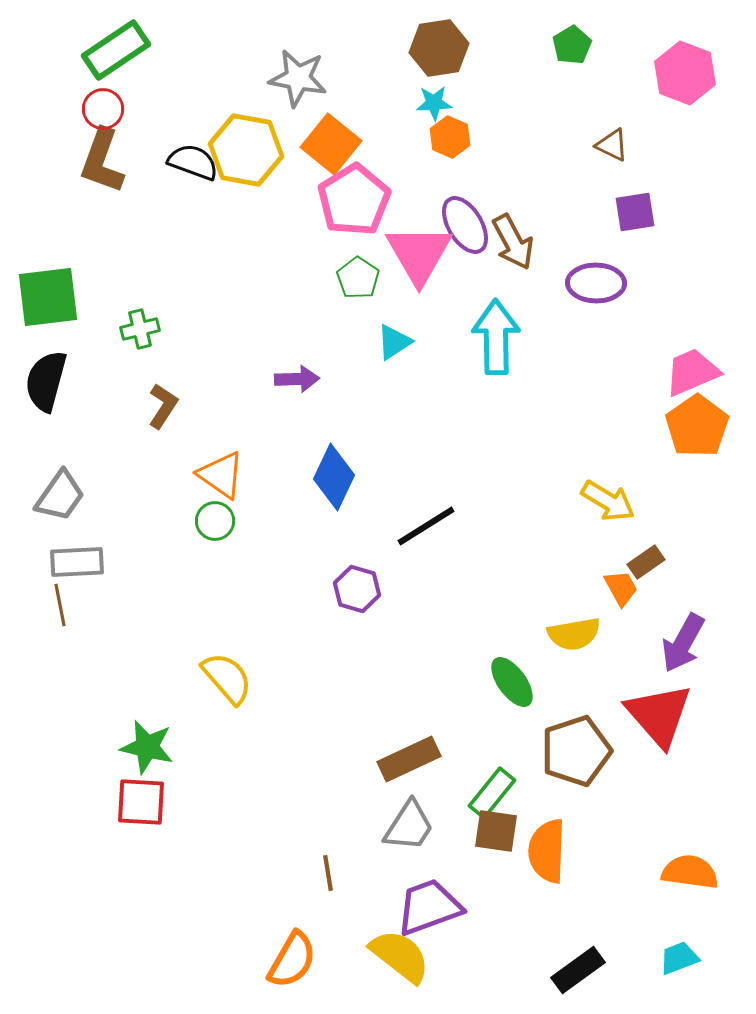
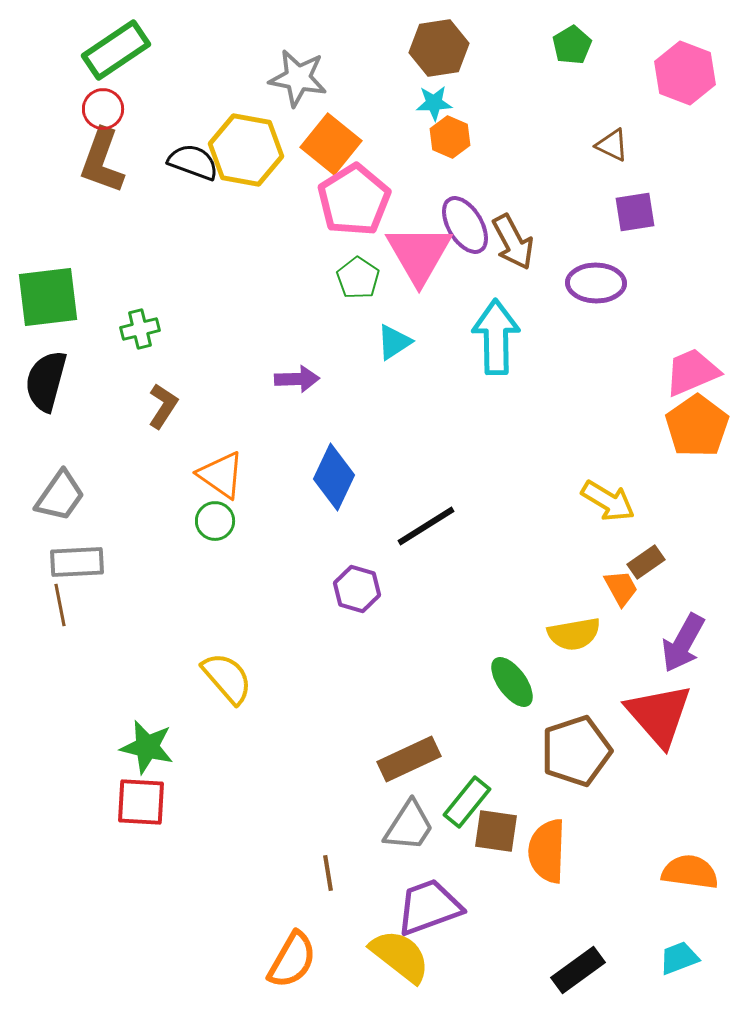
green rectangle at (492, 793): moved 25 px left, 9 px down
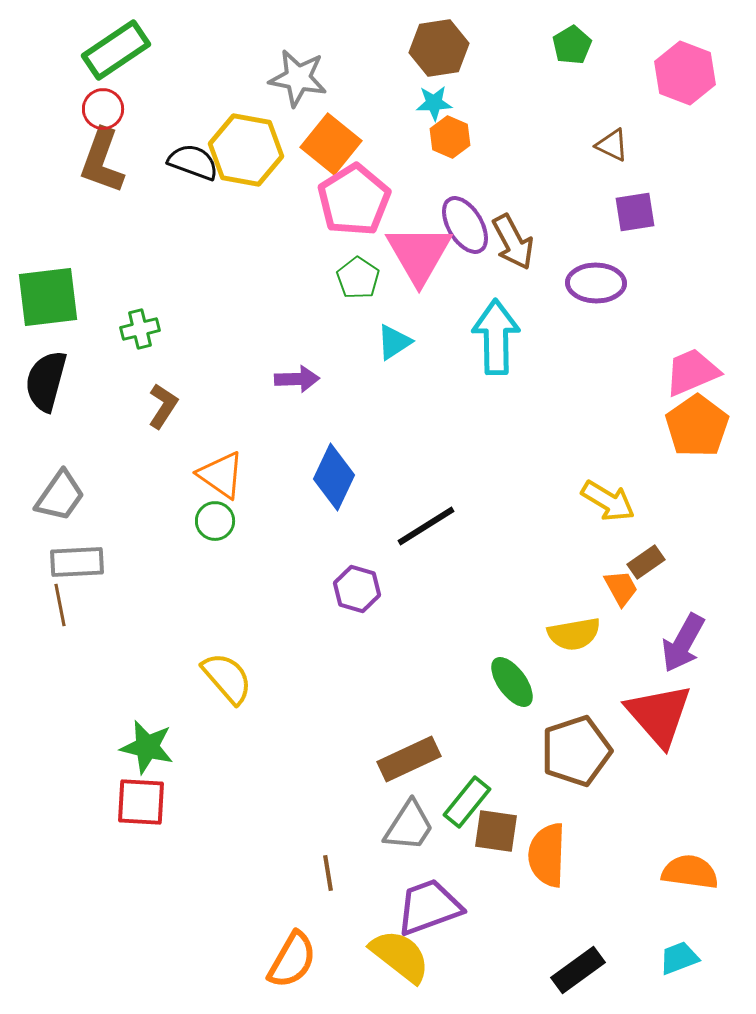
orange semicircle at (547, 851): moved 4 px down
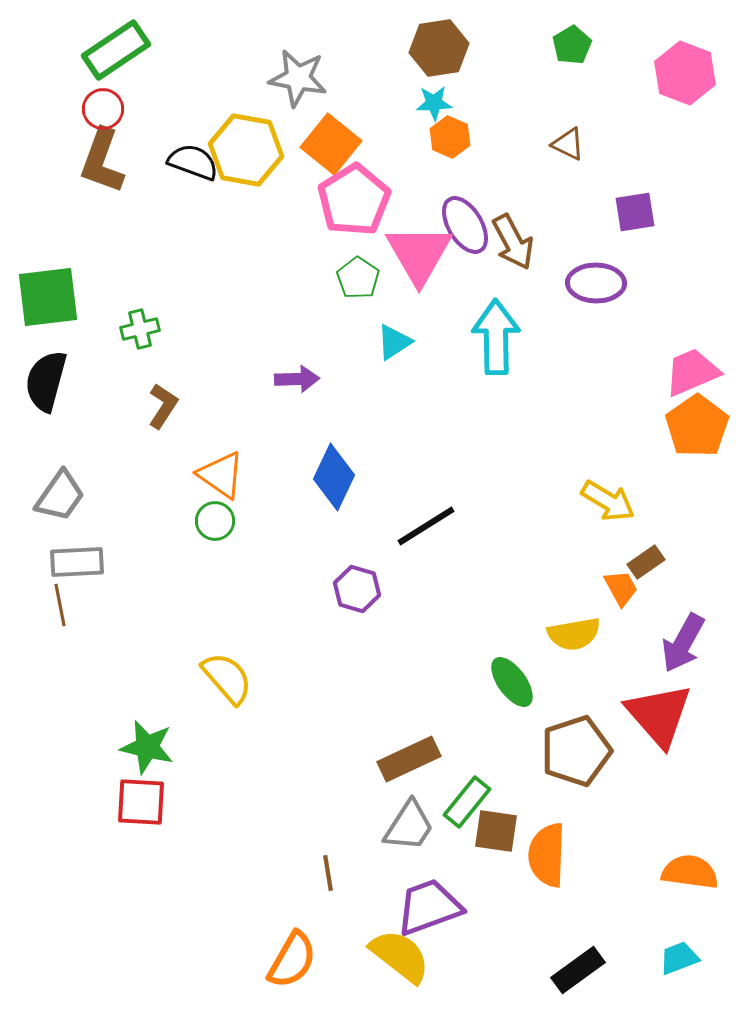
brown triangle at (612, 145): moved 44 px left, 1 px up
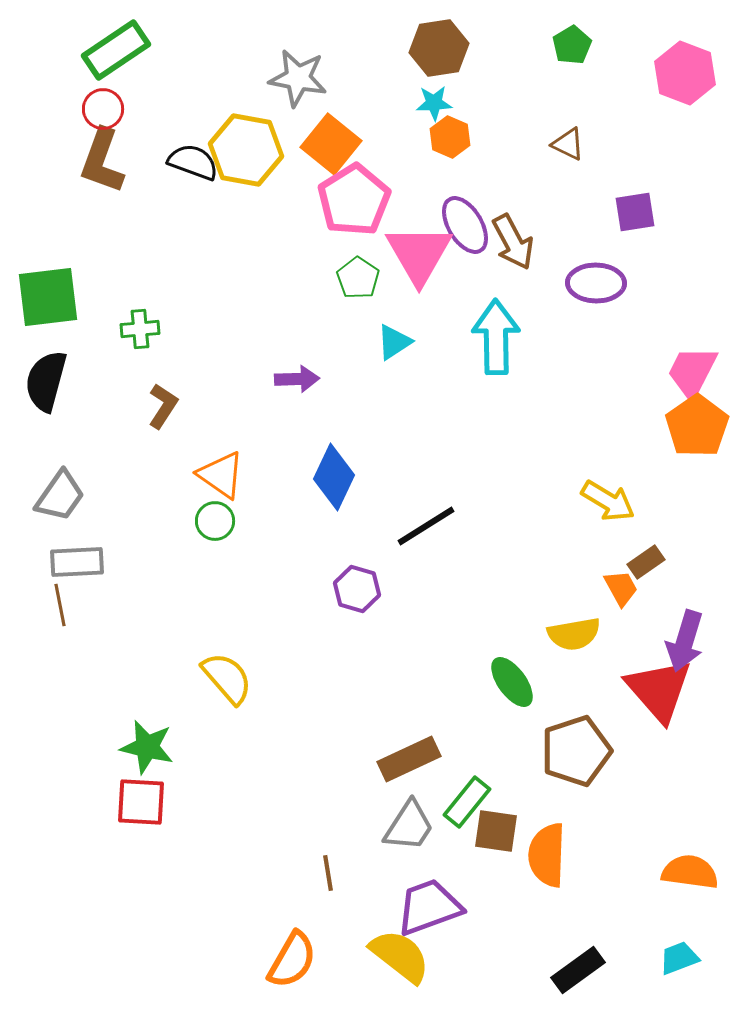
green cross at (140, 329): rotated 9 degrees clockwise
pink trapezoid at (692, 372): rotated 40 degrees counterclockwise
purple arrow at (683, 643): moved 2 px right, 2 px up; rotated 12 degrees counterclockwise
red triangle at (659, 715): moved 25 px up
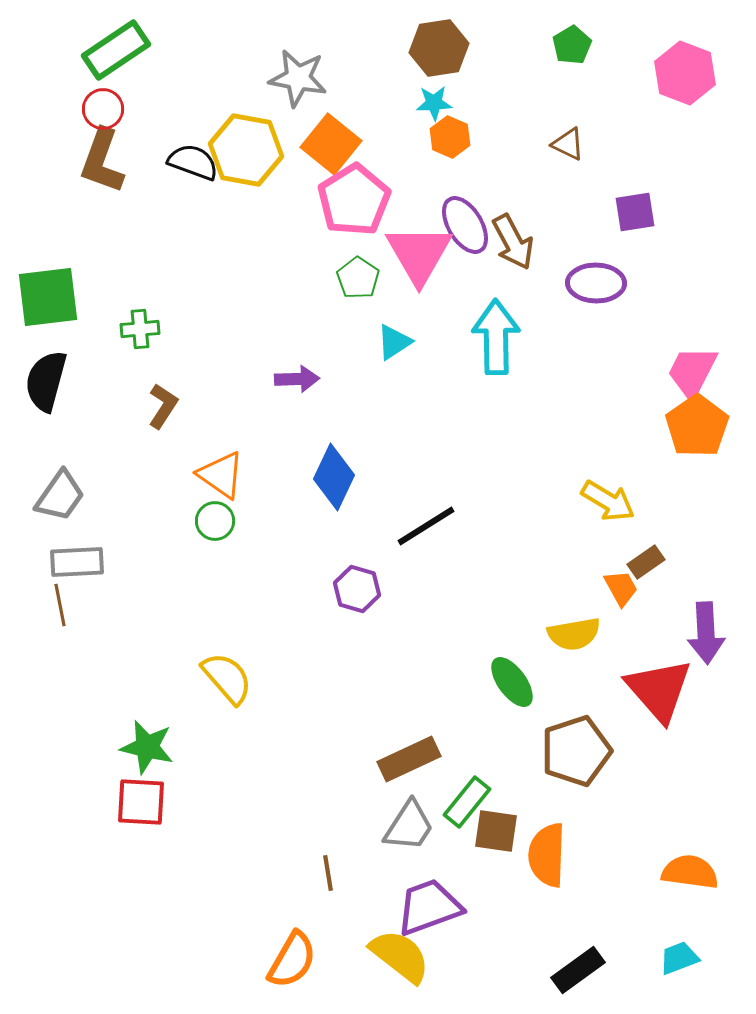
purple arrow at (685, 641): moved 21 px right, 8 px up; rotated 20 degrees counterclockwise
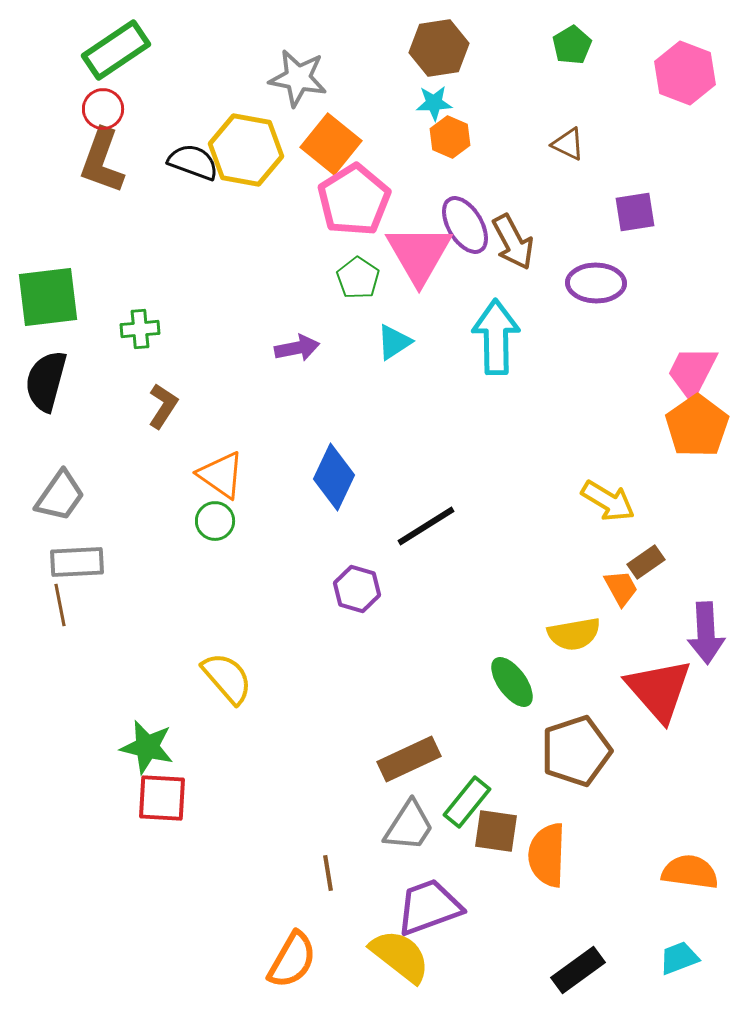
purple arrow at (297, 379): moved 31 px up; rotated 9 degrees counterclockwise
red square at (141, 802): moved 21 px right, 4 px up
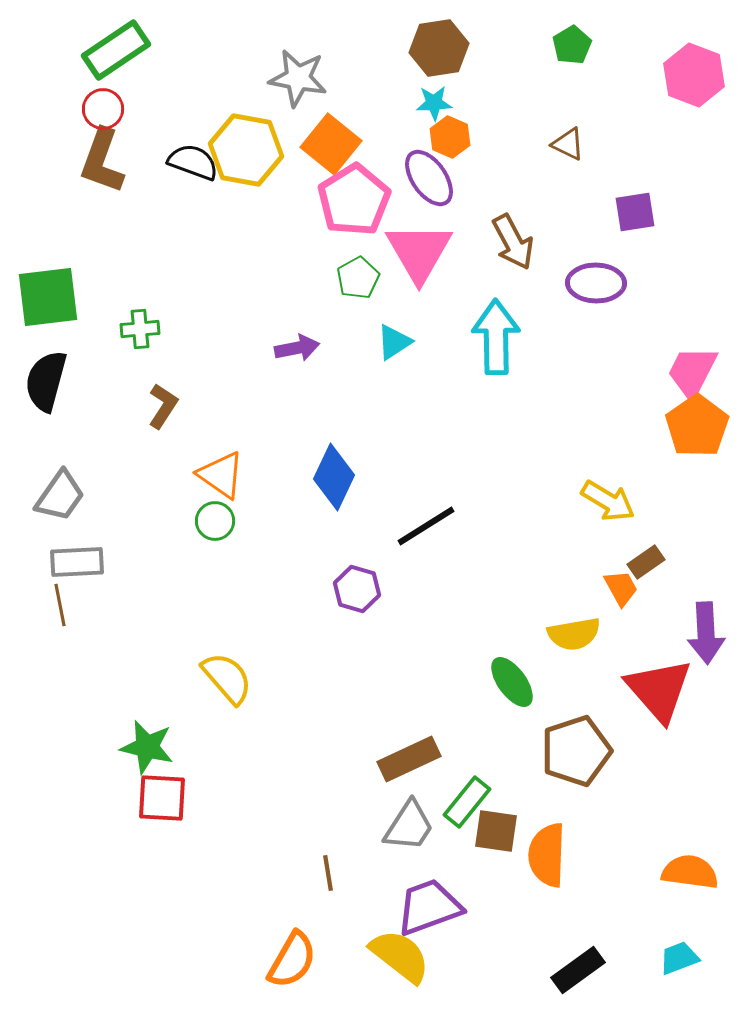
pink hexagon at (685, 73): moved 9 px right, 2 px down
purple ellipse at (465, 225): moved 36 px left, 47 px up; rotated 4 degrees counterclockwise
pink triangle at (419, 254): moved 2 px up
green pentagon at (358, 278): rotated 9 degrees clockwise
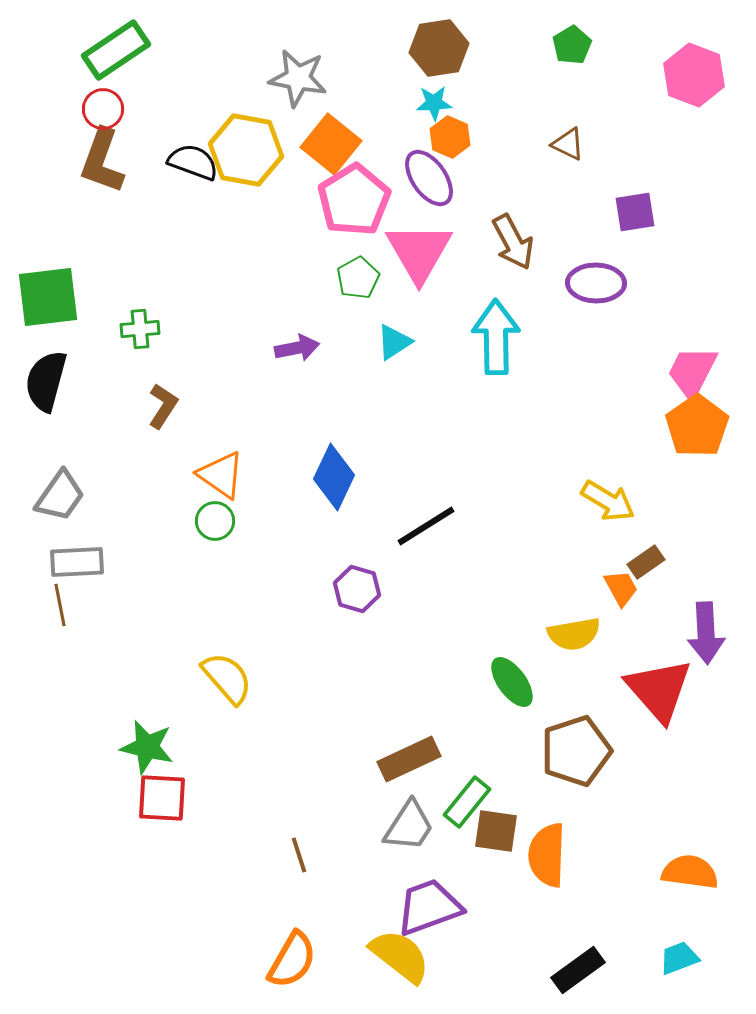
brown line at (328, 873): moved 29 px left, 18 px up; rotated 9 degrees counterclockwise
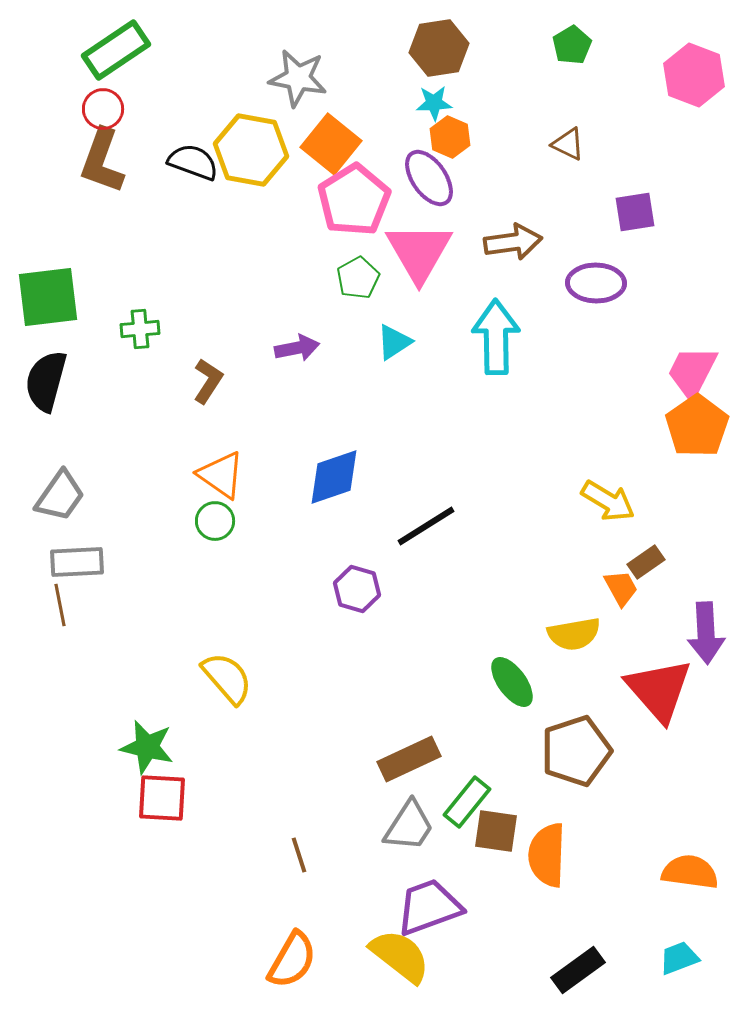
yellow hexagon at (246, 150): moved 5 px right
brown arrow at (513, 242): rotated 70 degrees counterclockwise
brown L-shape at (163, 406): moved 45 px right, 25 px up
blue diamond at (334, 477): rotated 46 degrees clockwise
